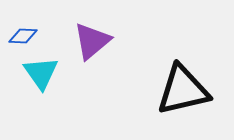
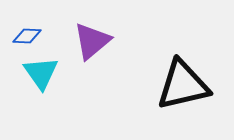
blue diamond: moved 4 px right
black triangle: moved 5 px up
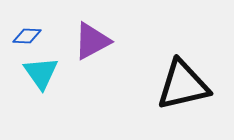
purple triangle: rotated 12 degrees clockwise
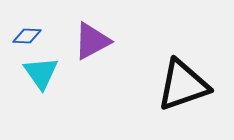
black triangle: rotated 6 degrees counterclockwise
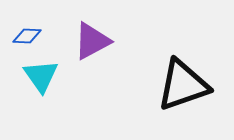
cyan triangle: moved 3 px down
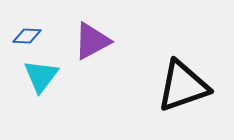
cyan triangle: rotated 12 degrees clockwise
black triangle: moved 1 px down
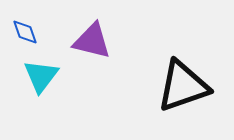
blue diamond: moved 2 px left, 4 px up; rotated 68 degrees clockwise
purple triangle: rotated 42 degrees clockwise
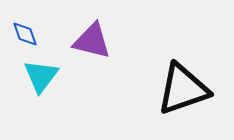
blue diamond: moved 2 px down
black triangle: moved 3 px down
